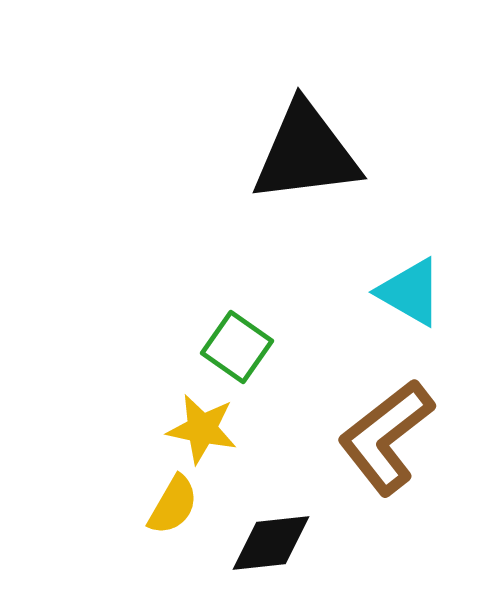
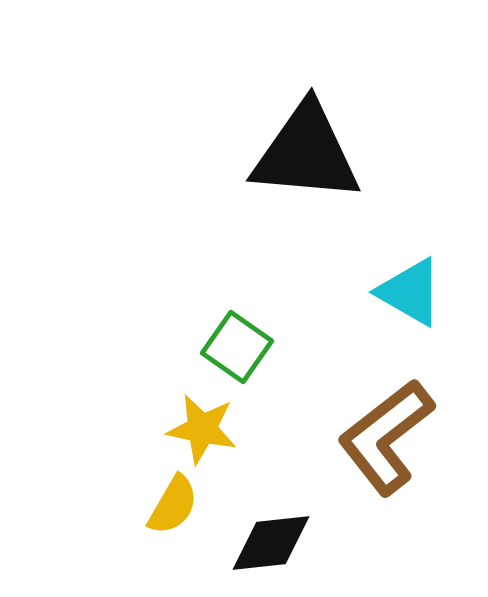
black triangle: rotated 12 degrees clockwise
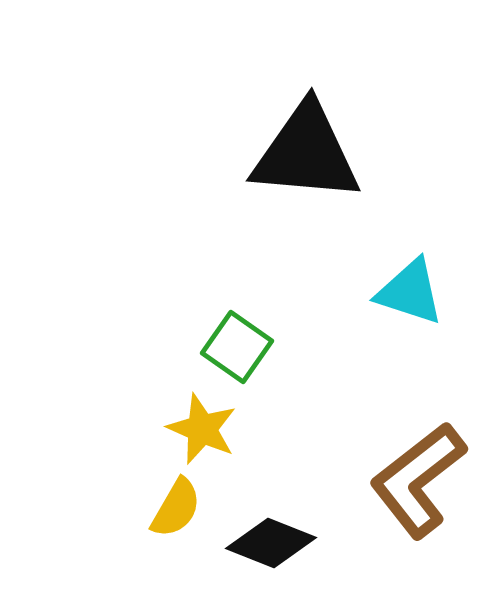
cyan triangle: rotated 12 degrees counterclockwise
yellow star: rotated 12 degrees clockwise
brown L-shape: moved 32 px right, 43 px down
yellow semicircle: moved 3 px right, 3 px down
black diamond: rotated 28 degrees clockwise
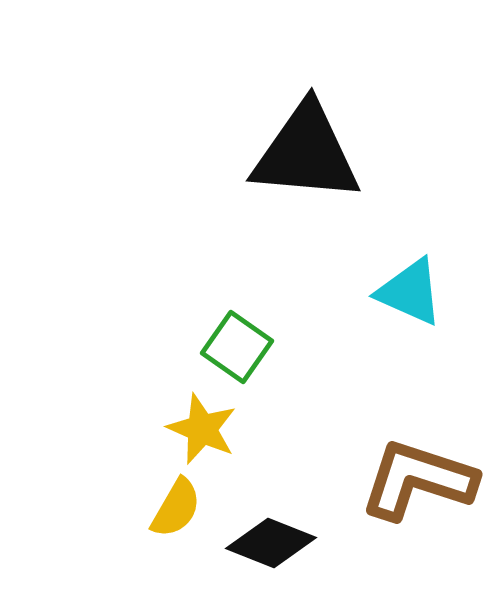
cyan triangle: rotated 6 degrees clockwise
brown L-shape: rotated 56 degrees clockwise
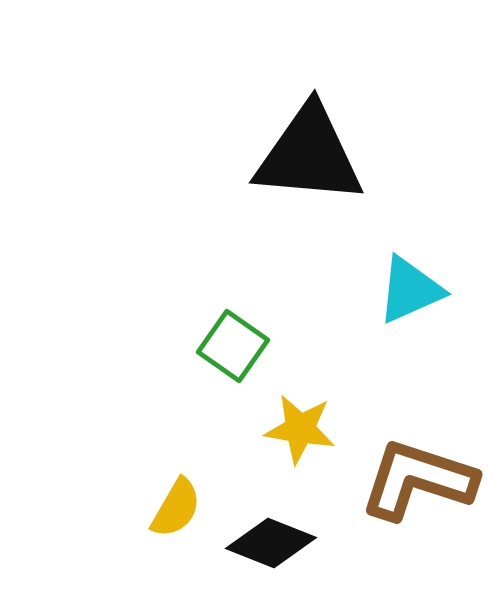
black triangle: moved 3 px right, 2 px down
cyan triangle: moved 2 px up; rotated 48 degrees counterclockwise
green square: moved 4 px left, 1 px up
yellow star: moved 98 px right; rotated 14 degrees counterclockwise
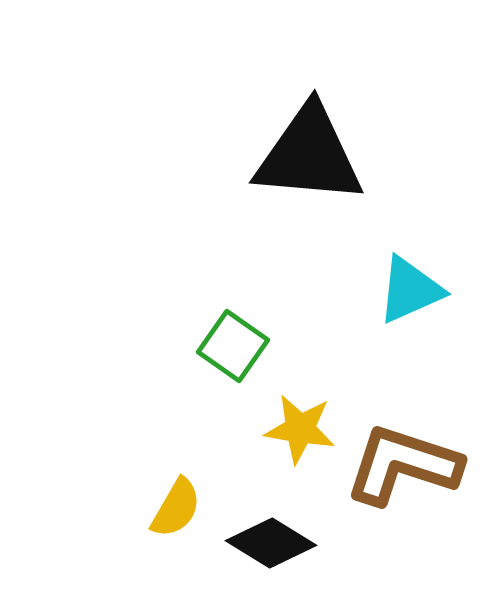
brown L-shape: moved 15 px left, 15 px up
black diamond: rotated 10 degrees clockwise
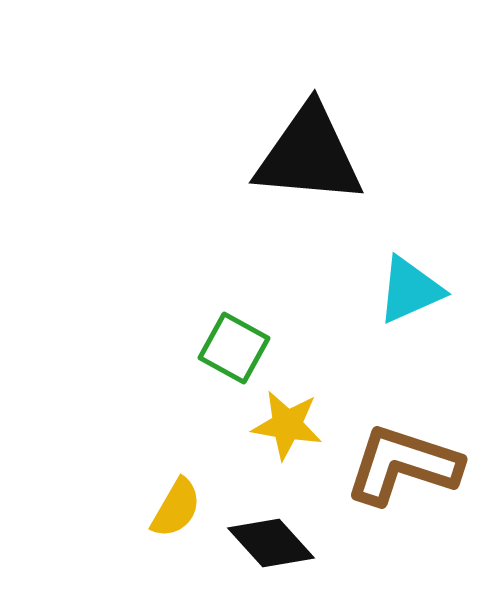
green square: moved 1 px right, 2 px down; rotated 6 degrees counterclockwise
yellow star: moved 13 px left, 4 px up
black diamond: rotated 16 degrees clockwise
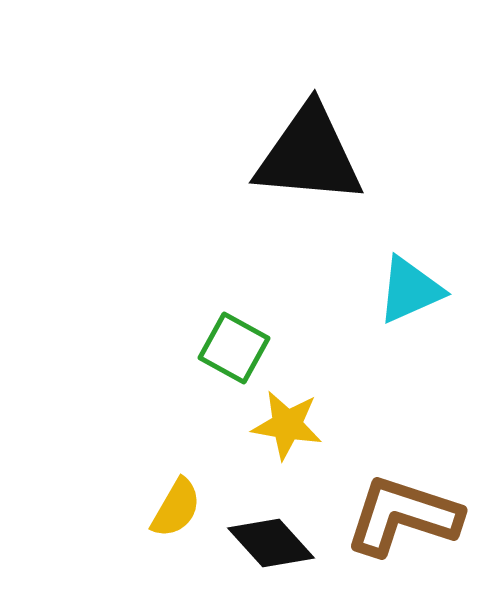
brown L-shape: moved 51 px down
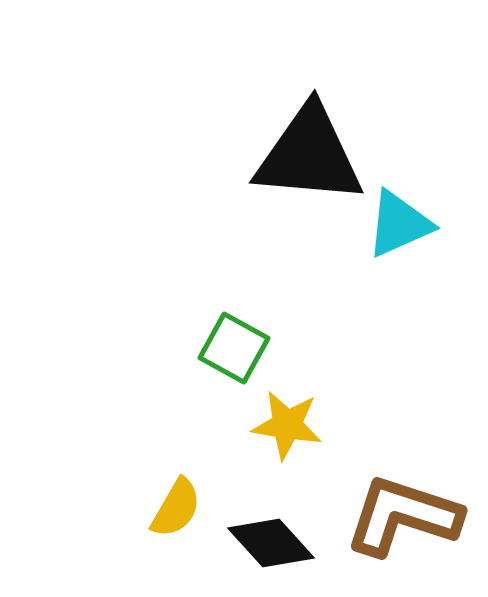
cyan triangle: moved 11 px left, 66 px up
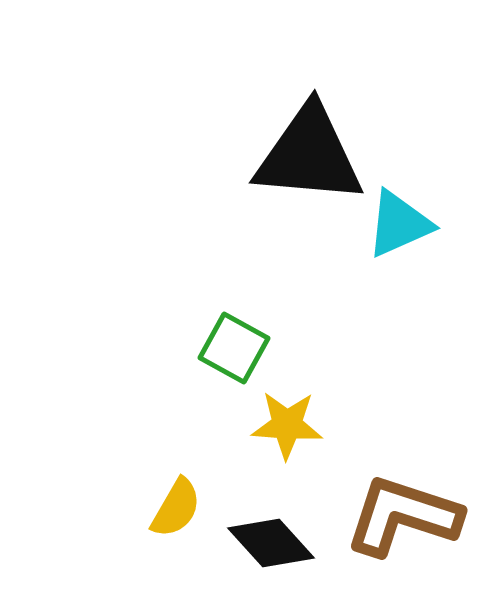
yellow star: rotated 6 degrees counterclockwise
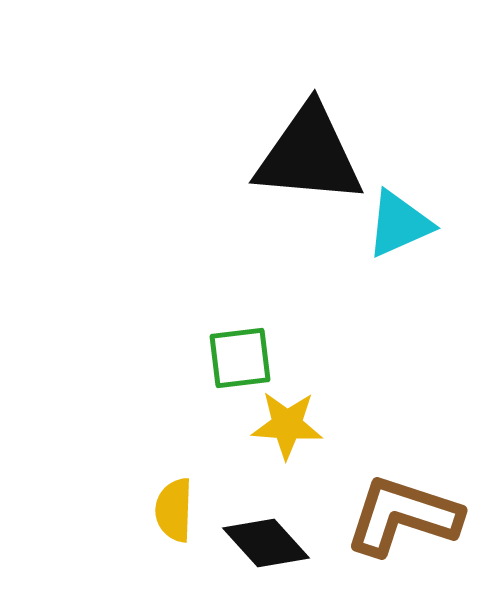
green square: moved 6 px right, 10 px down; rotated 36 degrees counterclockwise
yellow semicircle: moved 2 px left, 2 px down; rotated 152 degrees clockwise
black diamond: moved 5 px left
